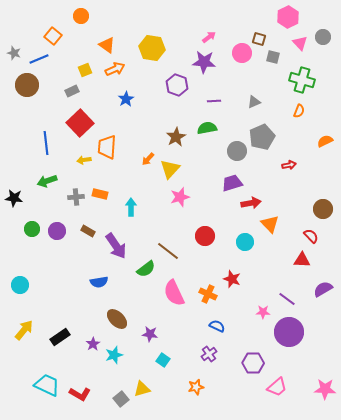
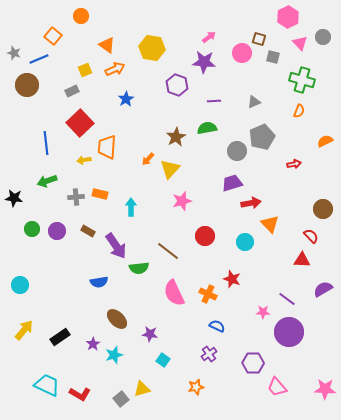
red arrow at (289, 165): moved 5 px right, 1 px up
pink star at (180, 197): moved 2 px right, 4 px down
green semicircle at (146, 269): moved 7 px left, 1 px up; rotated 30 degrees clockwise
pink trapezoid at (277, 387): rotated 90 degrees clockwise
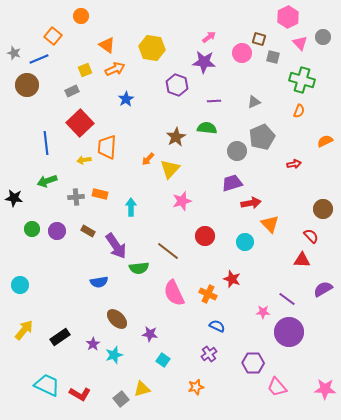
green semicircle at (207, 128): rotated 18 degrees clockwise
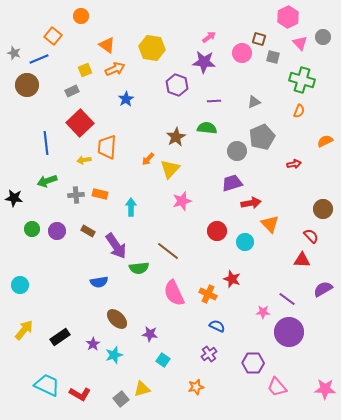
gray cross at (76, 197): moved 2 px up
red circle at (205, 236): moved 12 px right, 5 px up
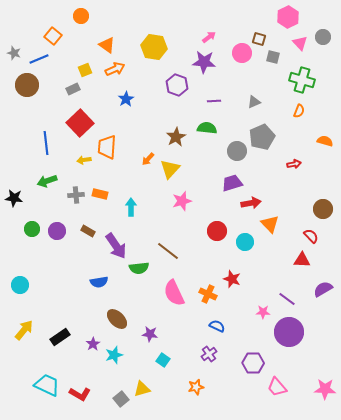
yellow hexagon at (152, 48): moved 2 px right, 1 px up
gray rectangle at (72, 91): moved 1 px right, 2 px up
orange semicircle at (325, 141): rotated 42 degrees clockwise
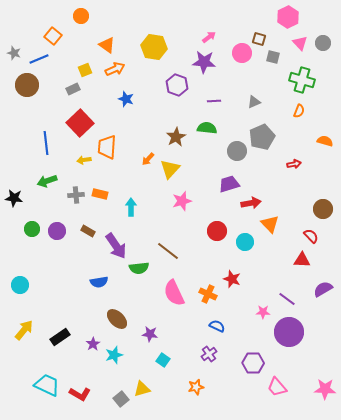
gray circle at (323, 37): moved 6 px down
blue star at (126, 99): rotated 21 degrees counterclockwise
purple trapezoid at (232, 183): moved 3 px left, 1 px down
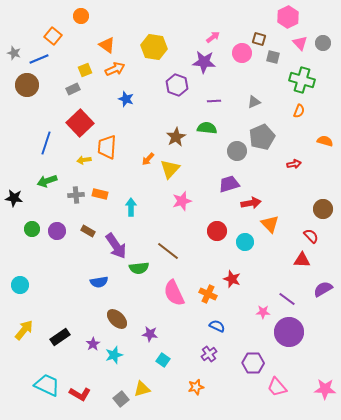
pink arrow at (209, 37): moved 4 px right
blue line at (46, 143): rotated 25 degrees clockwise
